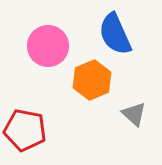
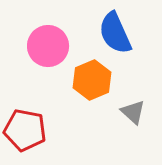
blue semicircle: moved 1 px up
gray triangle: moved 1 px left, 2 px up
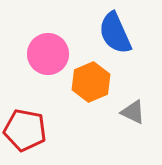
pink circle: moved 8 px down
orange hexagon: moved 1 px left, 2 px down
gray triangle: rotated 16 degrees counterclockwise
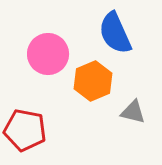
orange hexagon: moved 2 px right, 1 px up
gray triangle: rotated 12 degrees counterclockwise
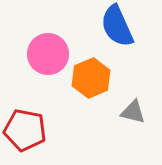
blue semicircle: moved 2 px right, 7 px up
orange hexagon: moved 2 px left, 3 px up
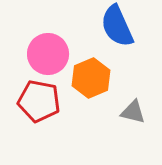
red pentagon: moved 14 px right, 29 px up
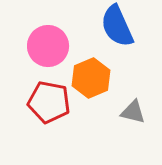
pink circle: moved 8 px up
red pentagon: moved 10 px right, 1 px down
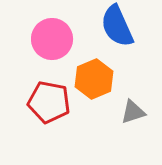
pink circle: moved 4 px right, 7 px up
orange hexagon: moved 3 px right, 1 px down
gray triangle: rotated 32 degrees counterclockwise
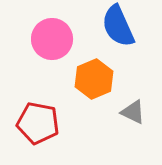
blue semicircle: moved 1 px right
red pentagon: moved 11 px left, 21 px down
gray triangle: rotated 44 degrees clockwise
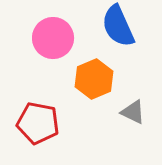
pink circle: moved 1 px right, 1 px up
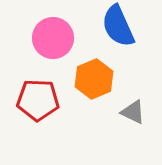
red pentagon: moved 23 px up; rotated 9 degrees counterclockwise
